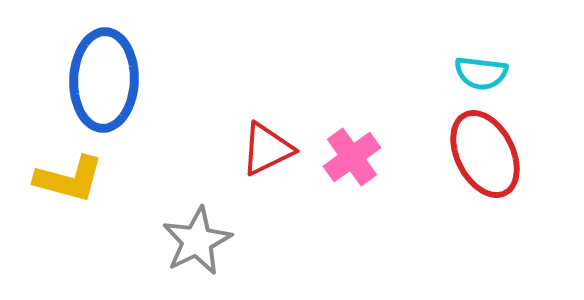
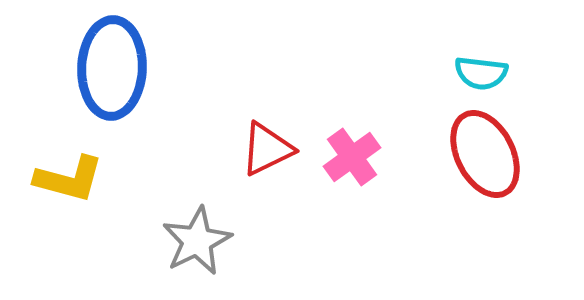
blue ellipse: moved 8 px right, 12 px up
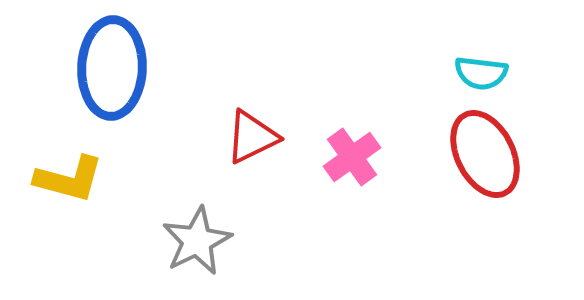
red triangle: moved 15 px left, 12 px up
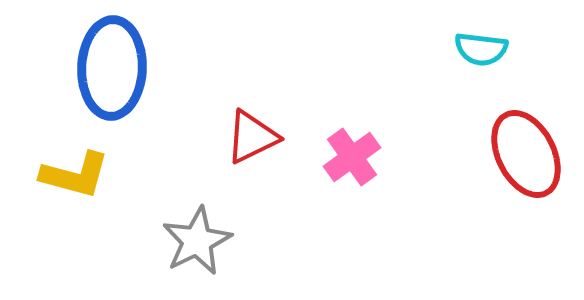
cyan semicircle: moved 24 px up
red ellipse: moved 41 px right
yellow L-shape: moved 6 px right, 4 px up
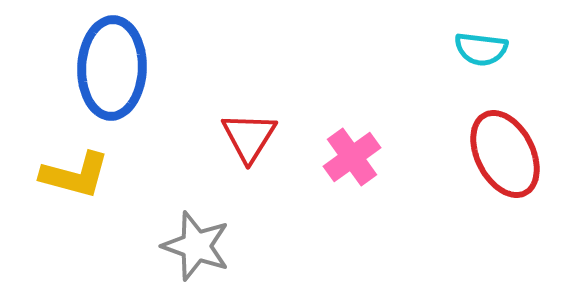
red triangle: moved 3 px left; rotated 32 degrees counterclockwise
red ellipse: moved 21 px left
gray star: moved 1 px left, 5 px down; rotated 26 degrees counterclockwise
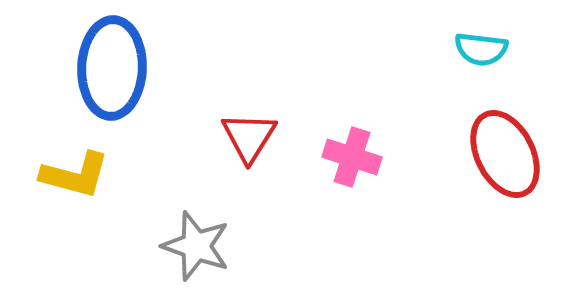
pink cross: rotated 36 degrees counterclockwise
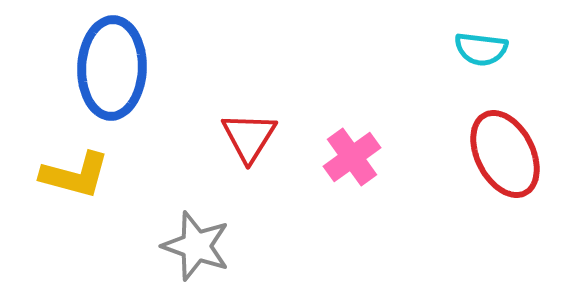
pink cross: rotated 36 degrees clockwise
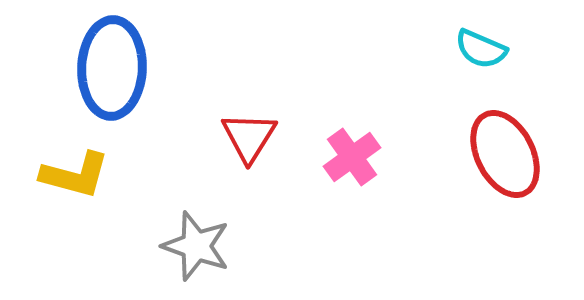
cyan semicircle: rotated 16 degrees clockwise
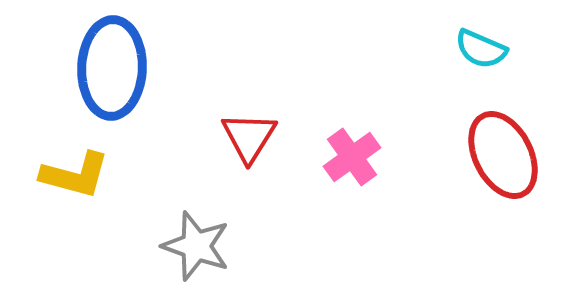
red ellipse: moved 2 px left, 1 px down
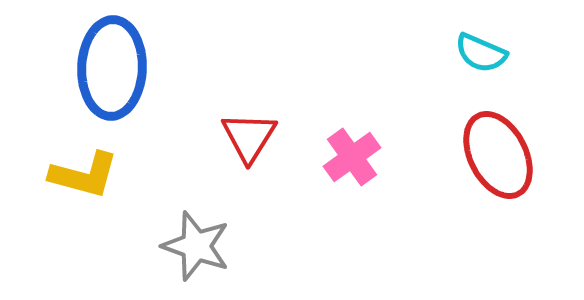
cyan semicircle: moved 4 px down
red ellipse: moved 5 px left
yellow L-shape: moved 9 px right
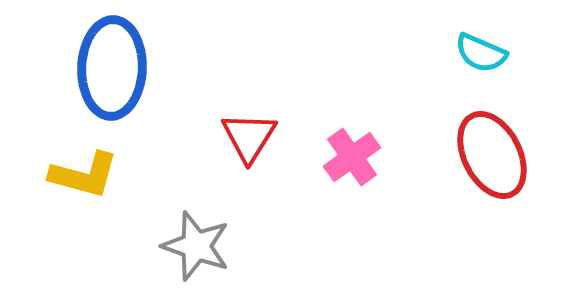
red ellipse: moved 6 px left
